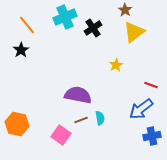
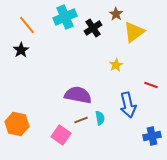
brown star: moved 9 px left, 4 px down
blue arrow: moved 13 px left, 4 px up; rotated 65 degrees counterclockwise
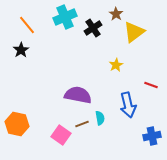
brown line: moved 1 px right, 4 px down
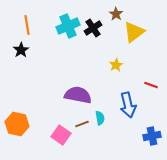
cyan cross: moved 3 px right, 9 px down
orange line: rotated 30 degrees clockwise
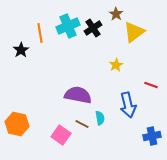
orange line: moved 13 px right, 8 px down
brown line: rotated 48 degrees clockwise
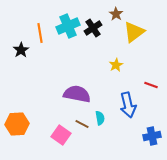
purple semicircle: moved 1 px left, 1 px up
orange hexagon: rotated 15 degrees counterclockwise
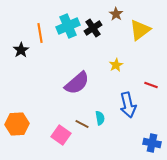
yellow triangle: moved 6 px right, 2 px up
purple semicircle: moved 11 px up; rotated 128 degrees clockwise
blue cross: moved 7 px down; rotated 24 degrees clockwise
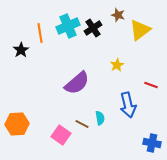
brown star: moved 2 px right, 1 px down; rotated 16 degrees counterclockwise
yellow star: moved 1 px right
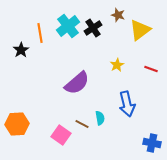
cyan cross: rotated 15 degrees counterclockwise
red line: moved 16 px up
blue arrow: moved 1 px left, 1 px up
